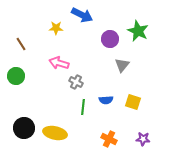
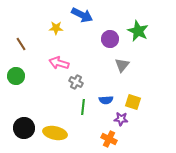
purple star: moved 22 px left, 20 px up
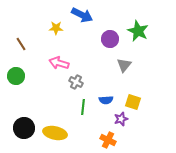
gray triangle: moved 2 px right
purple star: rotated 24 degrees counterclockwise
orange cross: moved 1 px left, 1 px down
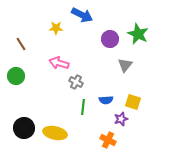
green star: moved 3 px down
gray triangle: moved 1 px right
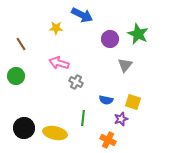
blue semicircle: rotated 16 degrees clockwise
green line: moved 11 px down
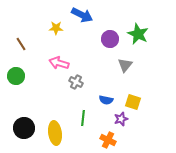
yellow ellipse: rotated 70 degrees clockwise
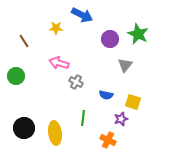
brown line: moved 3 px right, 3 px up
blue semicircle: moved 5 px up
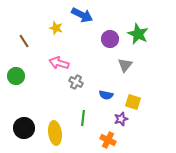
yellow star: rotated 16 degrees clockwise
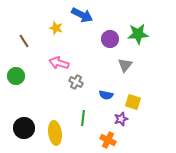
green star: rotated 30 degrees counterclockwise
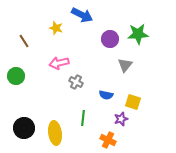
pink arrow: rotated 30 degrees counterclockwise
